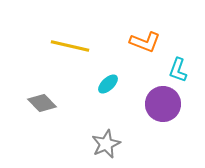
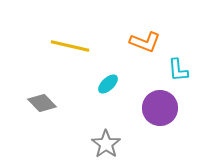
cyan L-shape: rotated 25 degrees counterclockwise
purple circle: moved 3 px left, 4 px down
gray star: rotated 12 degrees counterclockwise
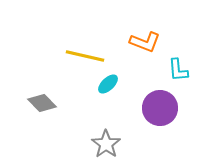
yellow line: moved 15 px right, 10 px down
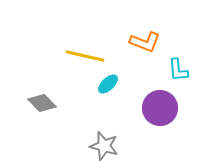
gray star: moved 2 px left, 2 px down; rotated 20 degrees counterclockwise
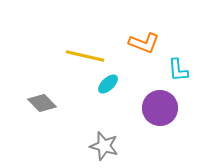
orange L-shape: moved 1 px left, 1 px down
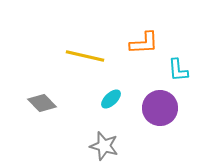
orange L-shape: rotated 24 degrees counterclockwise
cyan ellipse: moved 3 px right, 15 px down
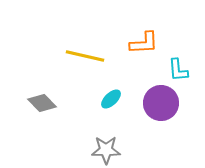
purple circle: moved 1 px right, 5 px up
gray star: moved 2 px right, 4 px down; rotated 16 degrees counterclockwise
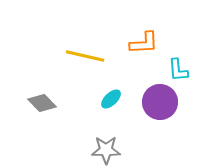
purple circle: moved 1 px left, 1 px up
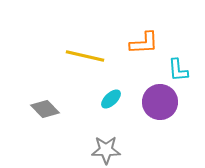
gray diamond: moved 3 px right, 6 px down
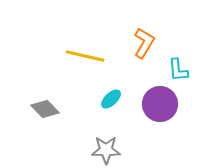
orange L-shape: rotated 56 degrees counterclockwise
purple circle: moved 2 px down
